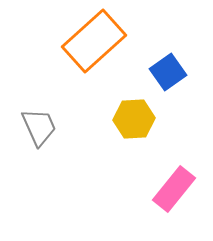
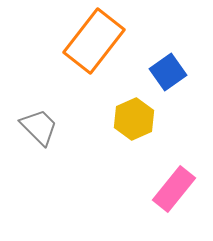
orange rectangle: rotated 10 degrees counterclockwise
yellow hexagon: rotated 21 degrees counterclockwise
gray trapezoid: rotated 21 degrees counterclockwise
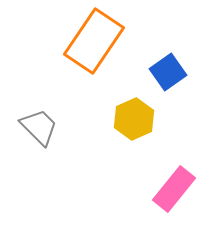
orange rectangle: rotated 4 degrees counterclockwise
